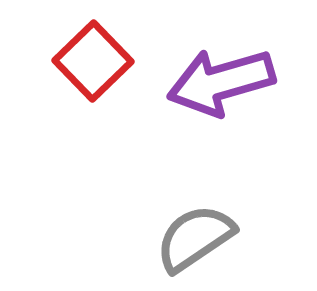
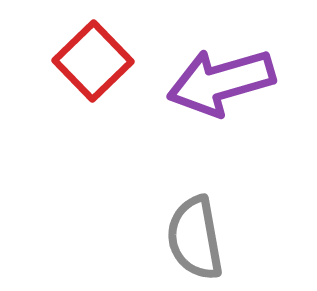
gray semicircle: rotated 66 degrees counterclockwise
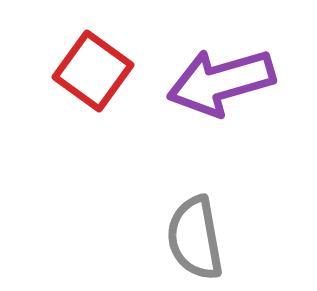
red square: moved 10 px down; rotated 10 degrees counterclockwise
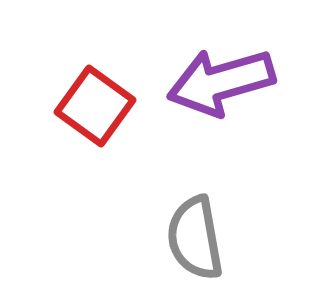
red square: moved 2 px right, 35 px down
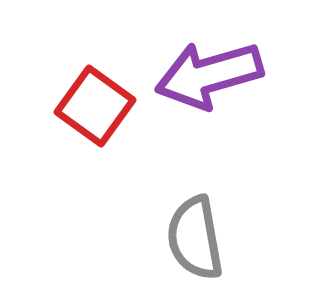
purple arrow: moved 12 px left, 7 px up
